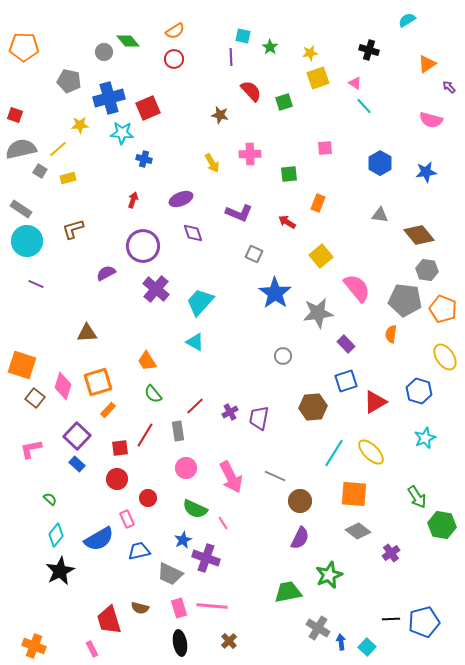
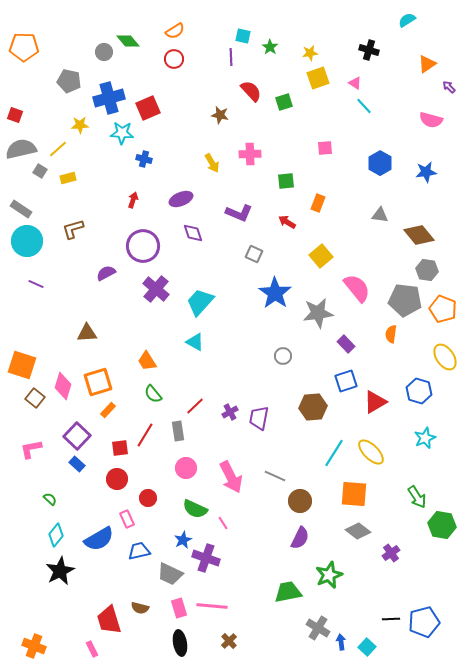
green square at (289, 174): moved 3 px left, 7 px down
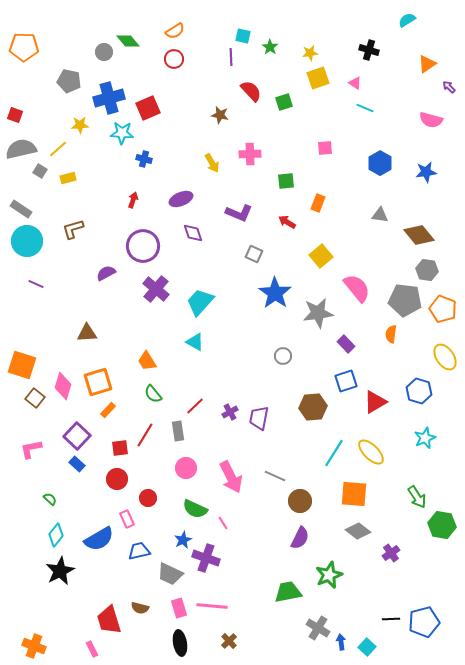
cyan line at (364, 106): moved 1 px right, 2 px down; rotated 24 degrees counterclockwise
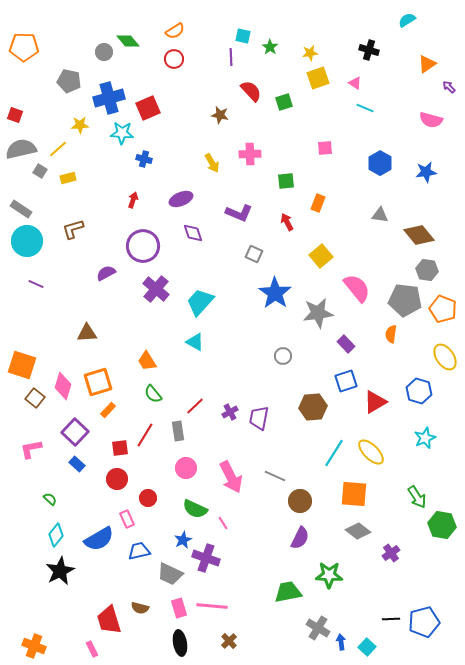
red arrow at (287, 222): rotated 30 degrees clockwise
purple square at (77, 436): moved 2 px left, 4 px up
green star at (329, 575): rotated 24 degrees clockwise
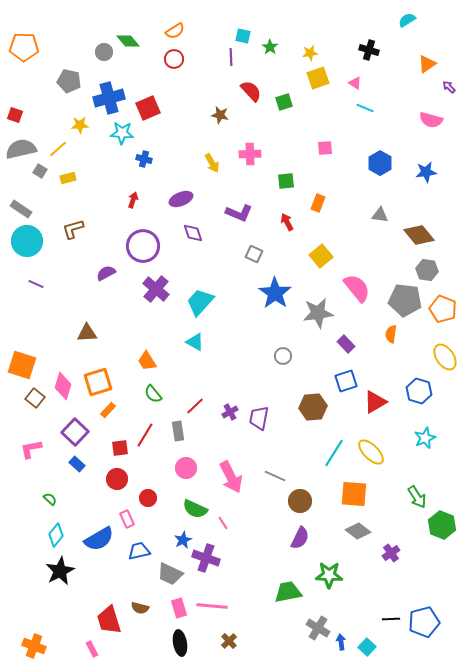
green hexagon at (442, 525): rotated 12 degrees clockwise
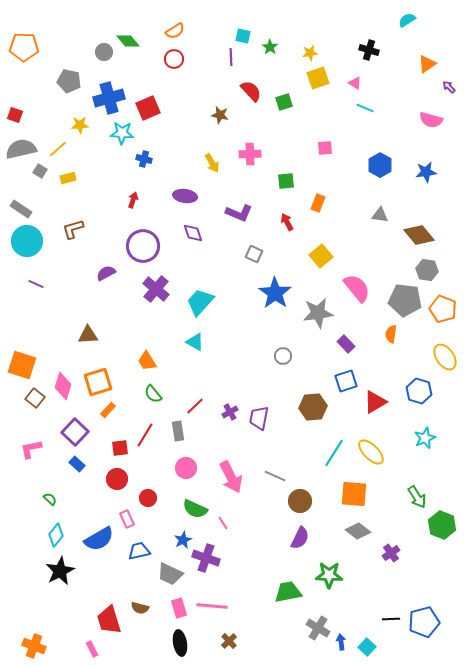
blue hexagon at (380, 163): moved 2 px down
purple ellipse at (181, 199): moved 4 px right, 3 px up; rotated 30 degrees clockwise
brown triangle at (87, 333): moved 1 px right, 2 px down
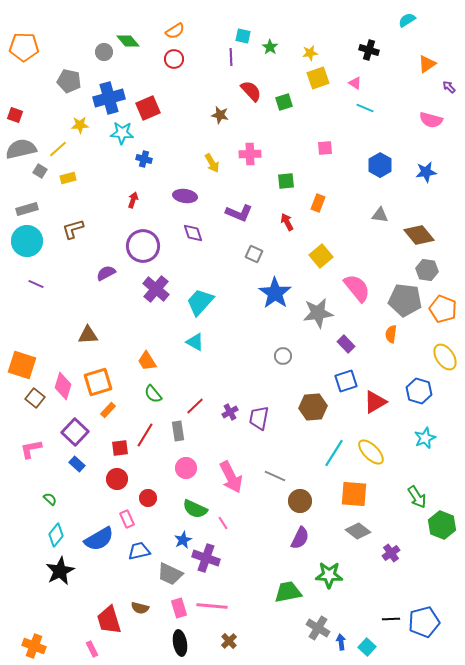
gray rectangle at (21, 209): moved 6 px right; rotated 50 degrees counterclockwise
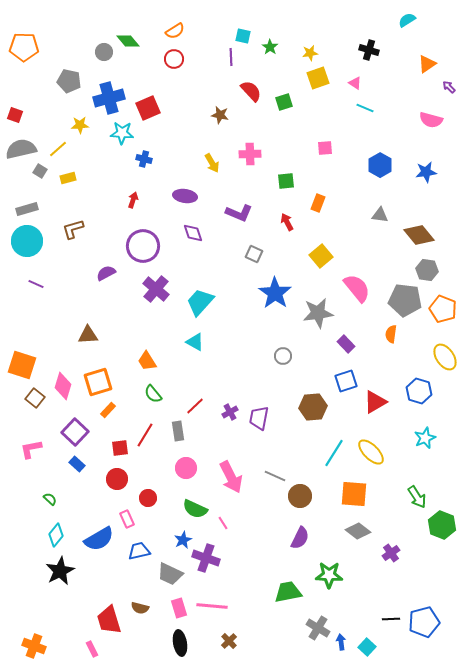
brown circle at (300, 501): moved 5 px up
